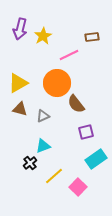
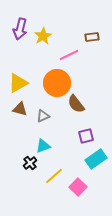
purple square: moved 4 px down
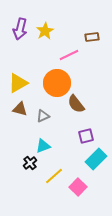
yellow star: moved 2 px right, 5 px up
cyan rectangle: rotated 10 degrees counterclockwise
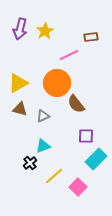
brown rectangle: moved 1 px left
purple square: rotated 14 degrees clockwise
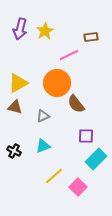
brown triangle: moved 5 px left, 2 px up
black cross: moved 16 px left, 12 px up; rotated 24 degrees counterclockwise
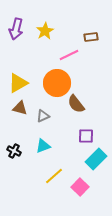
purple arrow: moved 4 px left
brown triangle: moved 5 px right, 1 px down
pink square: moved 2 px right
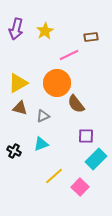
cyan triangle: moved 2 px left, 2 px up
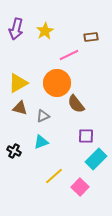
cyan triangle: moved 2 px up
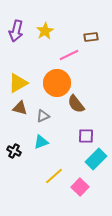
purple arrow: moved 2 px down
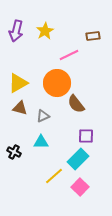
brown rectangle: moved 2 px right, 1 px up
cyan triangle: rotated 21 degrees clockwise
black cross: moved 1 px down
cyan rectangle: moved 18 px left
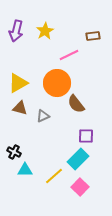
cyan triangle: moved 16 px left, 28 px down
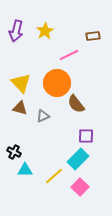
yellow triangle: moved 3 px right; rotated 45 degrees counterclockwise
